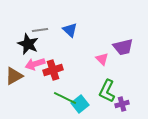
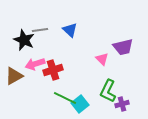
black star: moved 4 px left, 4 px up
green L-shape: moved 1 px right
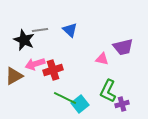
pink triangle: rotated 32 degrees counterclockwise
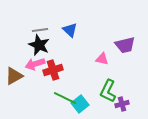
black star: moved 15 px right, 5 px down
purple trapezoid: moved 2 px right, 2 px up
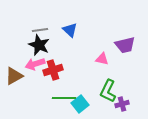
green line: moved 1 px left; rotated 25 degrees counterclockwise
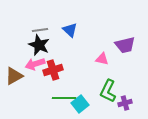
purple cross: moved 3 px right, 1 px up
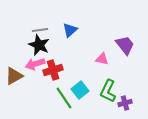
blue triangle: rotated 35 degrees clockwise
purple trapezoid: rotated 115 degrees counterclockwise
green line: rotated 55 degrees clockwise
cyan square: moved 14 px up
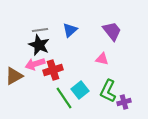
purple trapezoid: moved 13 px left, 14 px up
purple cross: moved 1 px left, 1 px up
